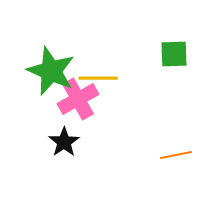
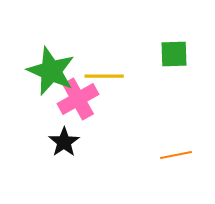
yellow line: moved 6 px right, 2 px up
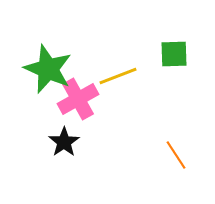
green star: moved 3 px left, 2 px up
yellow line: moved 14 px right; rotated 21 degrees counterclockwise
orange line: rotated 68 degrees clockwise
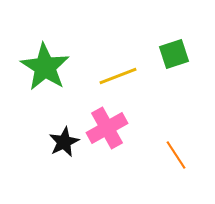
green square: rotated 16 degrees counterclockwise
green star: moved 3 px left, 2 px up; rotated 9 degrees clockwise
pink cross: moved 29 px right, 29 px down
black star: rotated 8 degrees clockwise
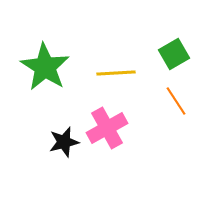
green square: rotated 12 degrees counterclockwise
yellow line: moved 2 px left, 3 px up; rotated 18 degrees clockwise
black star: rotated 12 degrees clockwise
orange line: moved 54 px up
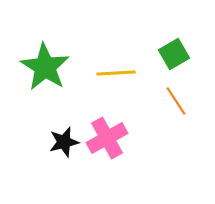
pink cross: moved 10 px down
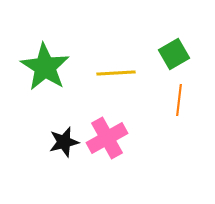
orange line: moved 3 px right, 1 px up; rotated 40 degrees clockwise
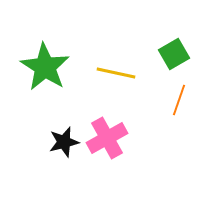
yellow line: rotated 15 degrees clockwise
orange line: rotated 12 degrees clockwise
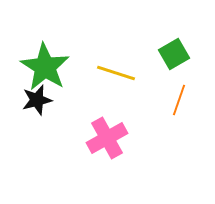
yellow line: rotated 6 degrees clockwise
black star: moved 27 px left, 42 px up
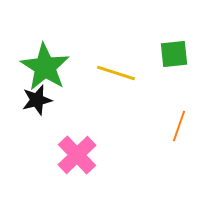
green square: rotated 24 degrees clockwise
orange line: moved 26 px down
pink cross: moved 30 px left, 17 px down; rotated 15 degrees counterclockwise
